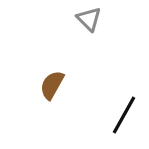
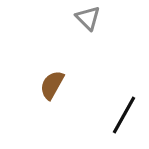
gray triangle: moved 1 px left, 1 px up
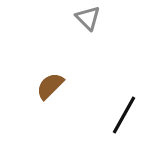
brown semicircle: moved 2 px left, 1 px down; rotated 16 degrees clockwise
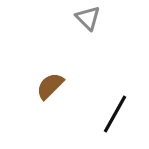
black line: moved 9 px left, 1 px up
